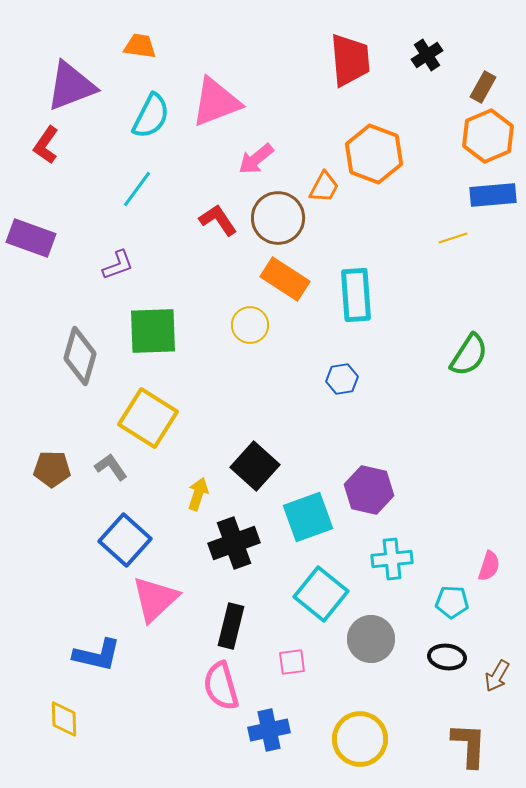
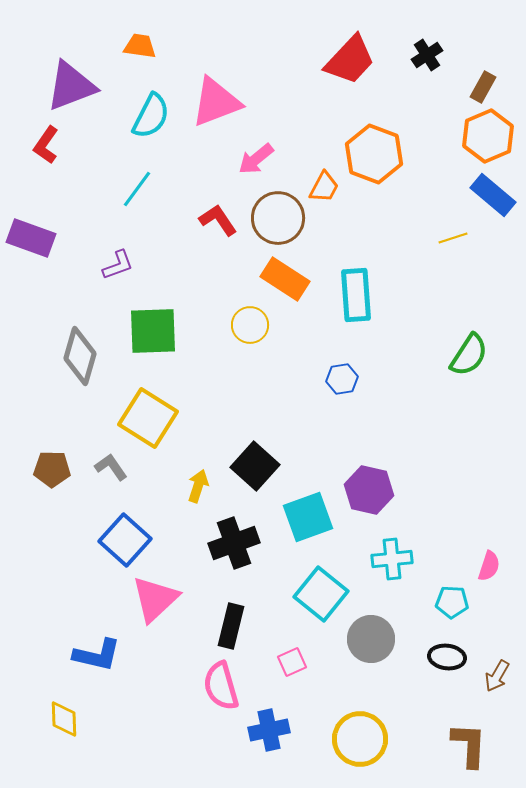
red trapezoid at (350, 60): rotated 48 degrees clockwise
blue rectangle at (493, 195): rotated 45 degrees clockwise
yellow arrow at (198, 494): moved 8 px up
pink square at (292, 662): rotated 16 degrees counterclockwise
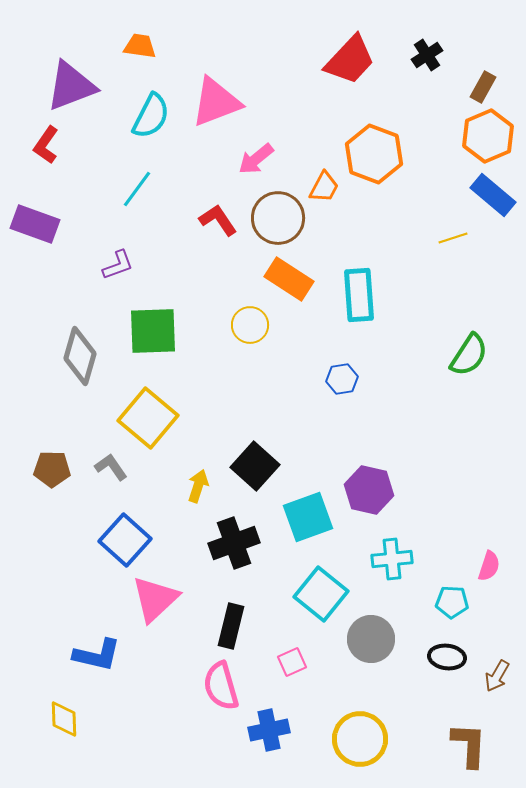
purple rectangle at (31, 238): moved 4 px right, 14 px up
orange rectangle at (285, 279): moved 4 px right
cyan rectangle at (356, 295): moved 3 px right
yellow square at (148, 418): rotated 8 degrees clockwise
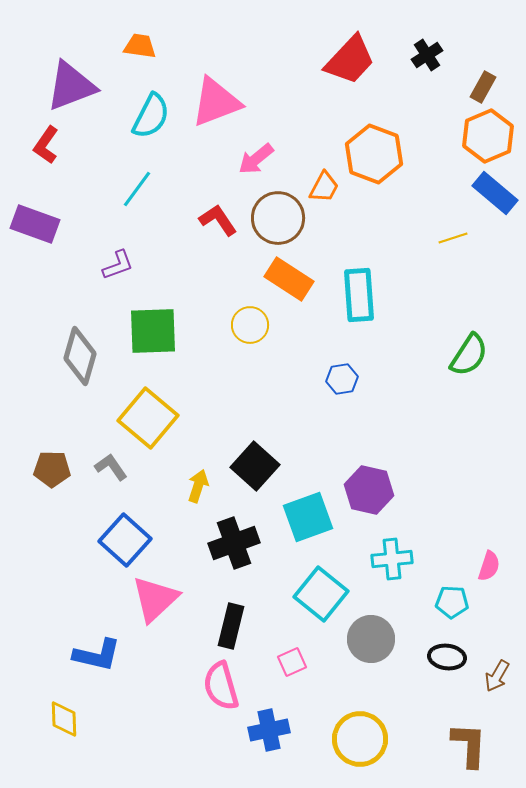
blue rectangle at (493, 195): moved 2 px right, 2 px up
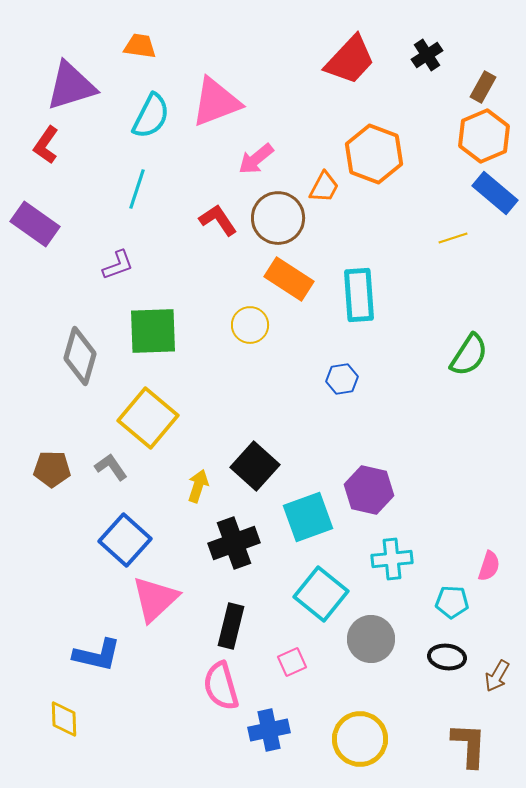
purple triangle at (71, 86): rotated 4 degrees clockwise
orange hexagon at (488, 136): moved 4 px left
cyan line at (137, 189): rotated 18 degrees counterclockwise
purple rectangle at (35, 224): rotated 15 degrees clockwise
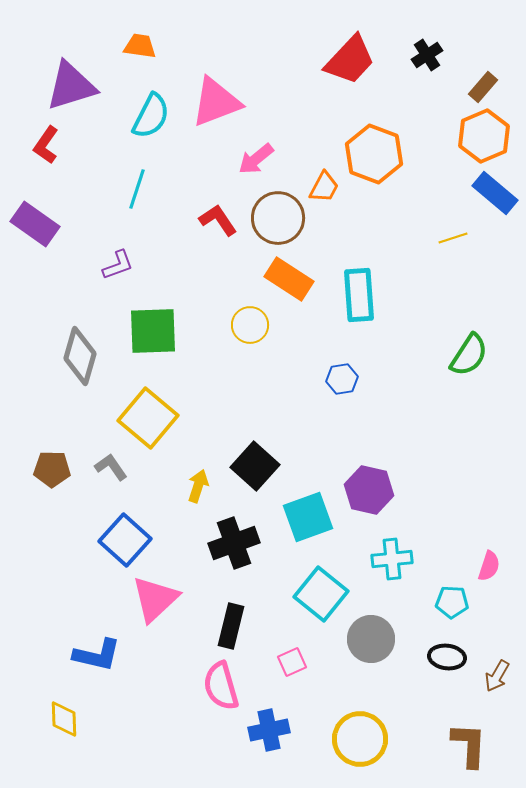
brown rectangle at (483, 87): rotated 12 degrees clockwise
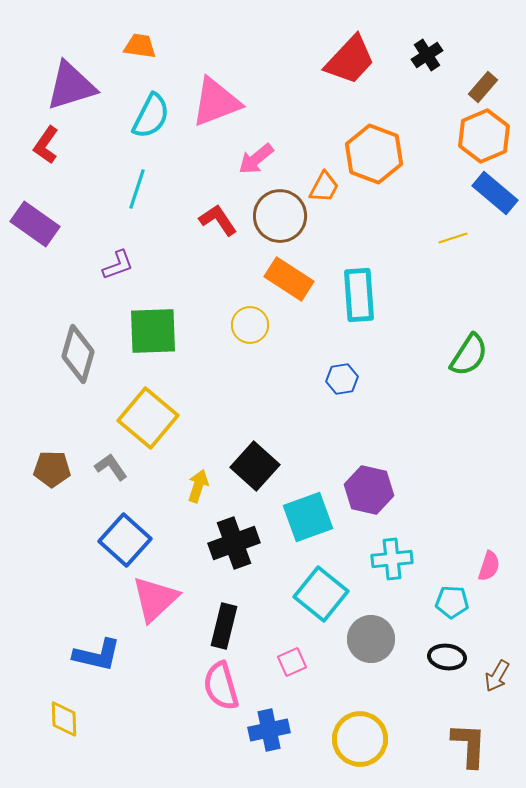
brown circle at (278, 218): moved 2 px right, 2 px up
gray diamond at (80, 356): moved 2 px left, 2 px up
black rectangle at (231, 626): moved 7 px left
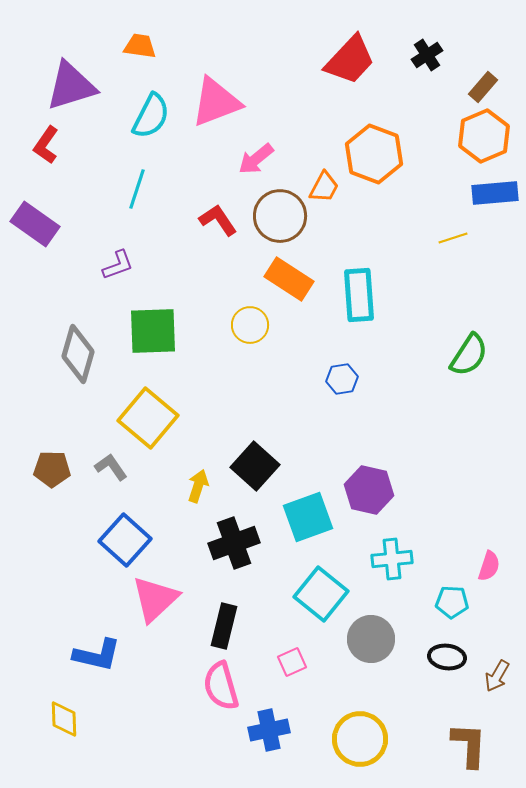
blue rectangle at (495, 193): rotated 45 degrees counterclockwise
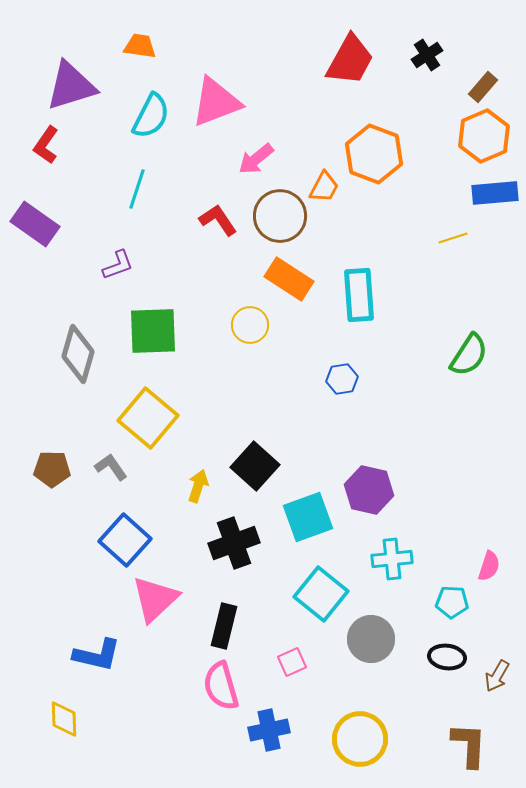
red trapezoid at (350, 60): rotated 14 degrees counterclockwise
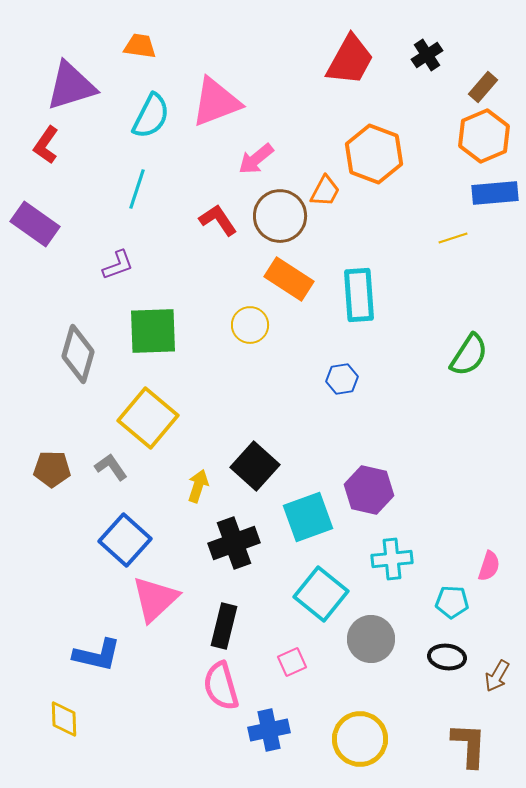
orange trapezoid at (324, 187): moved 1 px right, 4 px down
